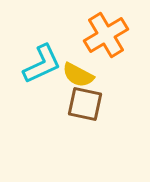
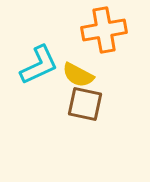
orange cross: moved 2 px left, 5 px up; rotated 21 degrees clockwise
cyan L-shape: moved 3 px left, 1 px down
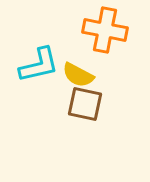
orange cross: moved 1 px right; rotated 21 degrees clockwise
cyan L-shape: rotated 12 degrees clockwise
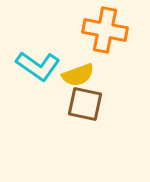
cyan L-shape: moved 1 px left, 1 px down; rotated 48 degrees clockwise
yellow semicircle: rotated 48 degrees counterclockwise
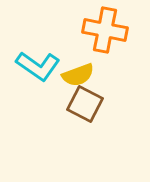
brown square: rotated 15 degrees clockwise
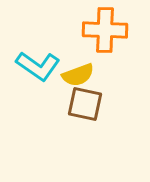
orange cross: rotated 9 degrees counterclockwise
brown square: rotated 15 degrees counterclockwise
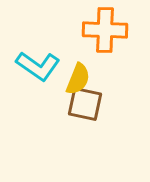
yellow semicircle: moved 4 px down; rotated 48 degrees counterclockwise
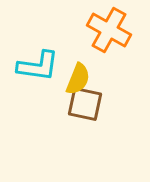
orange cross: moved 4 px right; rotated 27 degrees clockwise
cyan L-shape: rotated 27 degrees counterclockwise
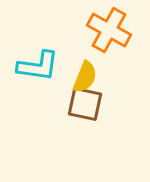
yellow semicircle: moved 7 px right, 2 px up
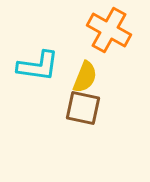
brown square: moved 2 px left, 4 px down
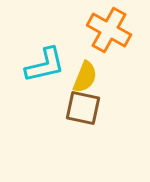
cyan L-shape: moved 7 px right, 1 px up; rotated 21 degrees counterclockwise
